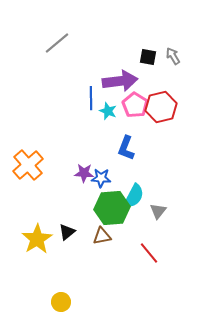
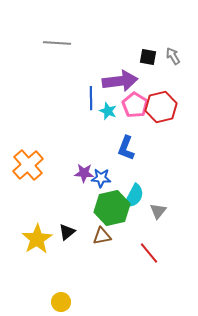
gray line: rotated 44 degrees clockwise
green hexagon: rotated 8 degrees counterclockwise
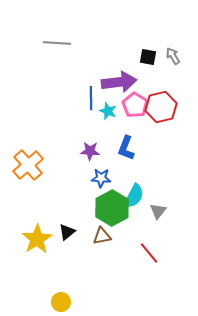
purple arrow: moved 1 px left, 1 px down
purple star: moved 6 px right, 22 px up
green hexagon: rotated 16 degrees counterclockwise
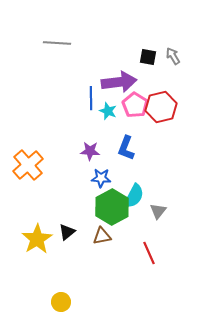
green hexagon: moved 1 px up
red line: rotated 15 degrees clockwise
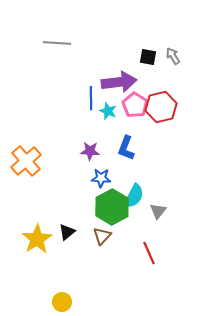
orange cross: moved 2 px left, 4 px up
brown triangle: rotated 36 degrees counterclockwise
yellow circle: moved 1 px right
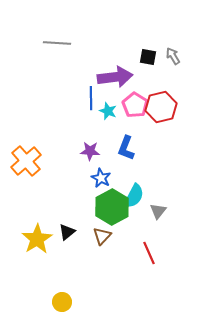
purple arrow: moved 4 px left, 5 px up
blue star: rotated 24 degrees clockwise
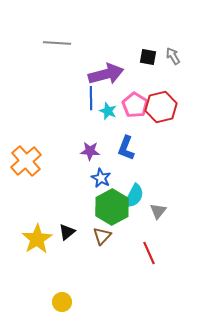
purple arrow: moved 9 px left, 3 px up; rotated 8 degrees counterclockwise
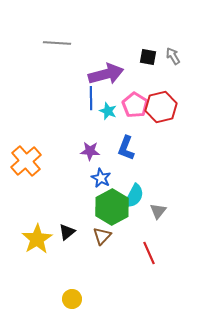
yellow circle: moved 10 px right, 3 px up
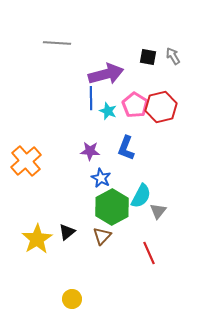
cyan semicircle: moved 7 px right
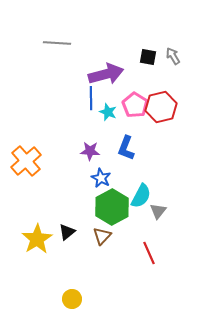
cyan star: moved 1 px down
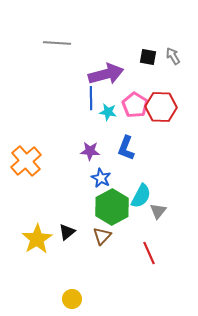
red hexagon: rotated 16 degrees clockwise
cyan star: rotated 12 degrees counterclockwise
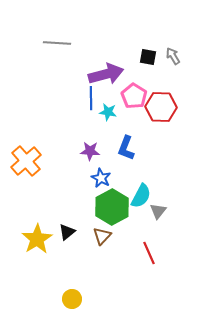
pink pentagon: moved 1 px left, 9 px up
